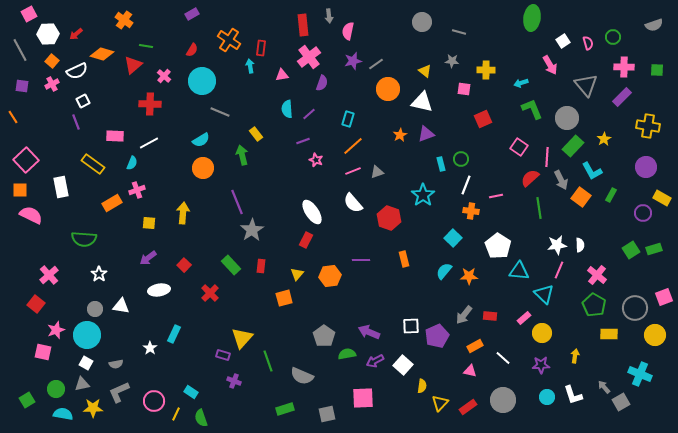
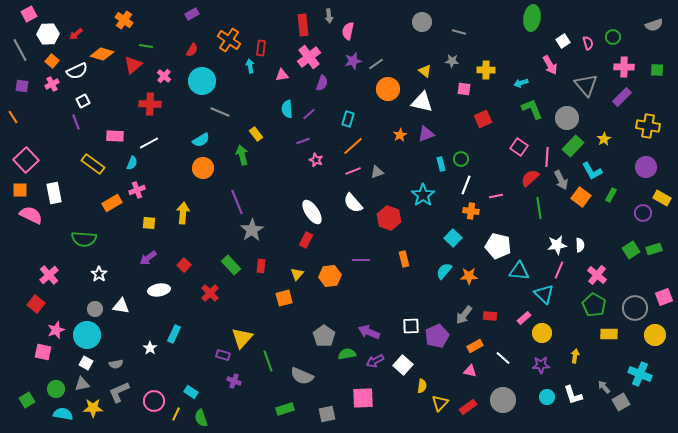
white rectangle at (61, 187): moved 7 px left, 6 px down
white pentagon at (498, 246): rotated 20 degrees counterclockwise
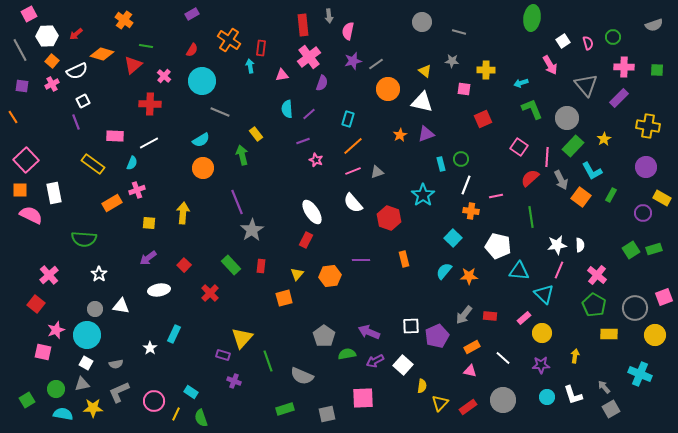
white hexagon at (48, 34): moved 1 px left, 2 px down
purple rectangle at (622, 97): moved 3 px left, 1 px down
green line at (539, 208): moved 8 px left, 9 px down
orange rectangle at (475, 346): moved 3 px left, 1 px down
gray square at (621, 402): moved 10 px left, 7 px down
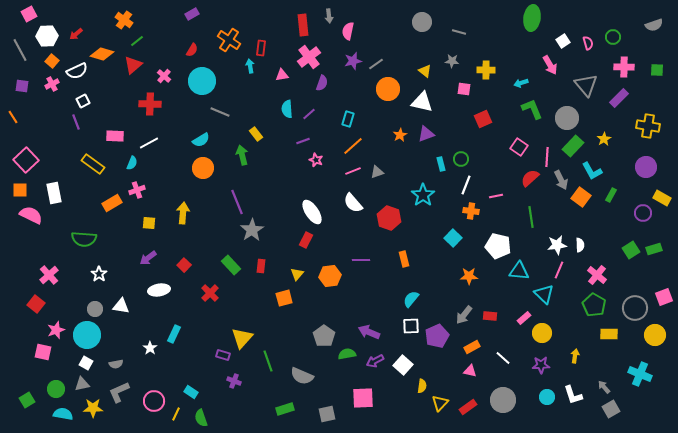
green line at (146, 46): moved 9 px left, 5 px up; rotated 48 degrees counterclockwise
cyan semicircle at (444, 271): moved 33 px left, 28 px down
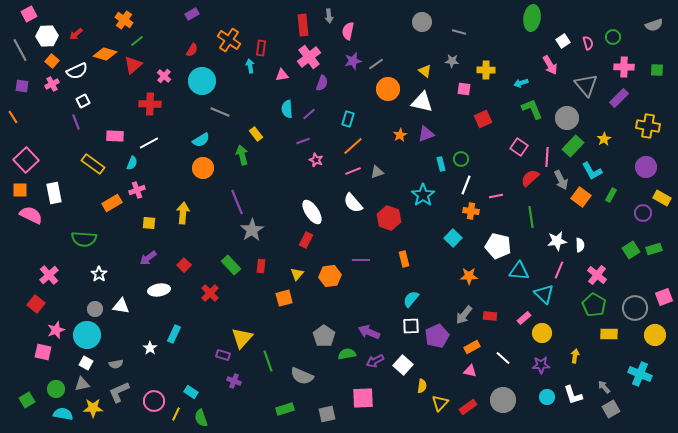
orange diamond at (102, 54): moved 3 px right
white star at (557, 245): moved 4 px up
